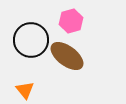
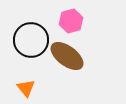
orange triangle: moved 1 px right, 2 px up
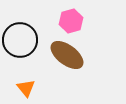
black circle: moved 11 px left
brown ellipse: moved 1 px up
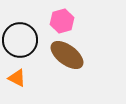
pink hexagon: moved 9 px left
orange triangle: moved 9 px left, 10 px up; rotated 24 degrees counterclockwise
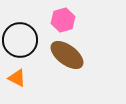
pink hexagon: moved 1 px right, 1 px up
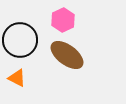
pink hexagon: rotated 10 degrees counterclockwise
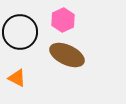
black circle: moved 8 px up
brown ellipse: rotated 12 degrees counterclockwise
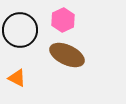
black circle: moved 2 px up
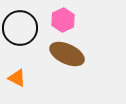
black circle: moved 2 px up
brown ellipse: moved 1 px up
